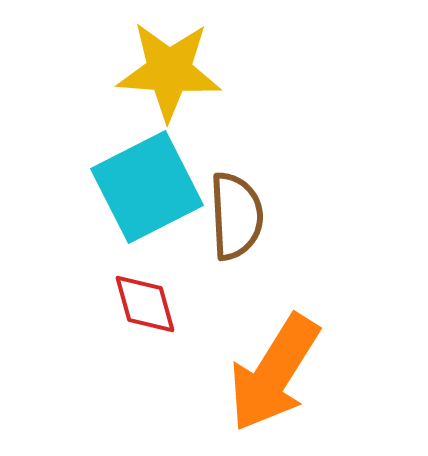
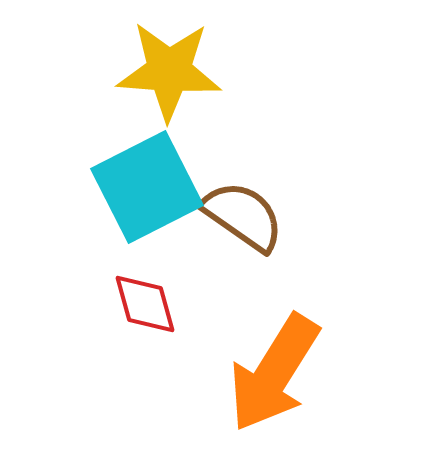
brown semicircle: moved 7 px right; rotated 52 degrees counterclockwise
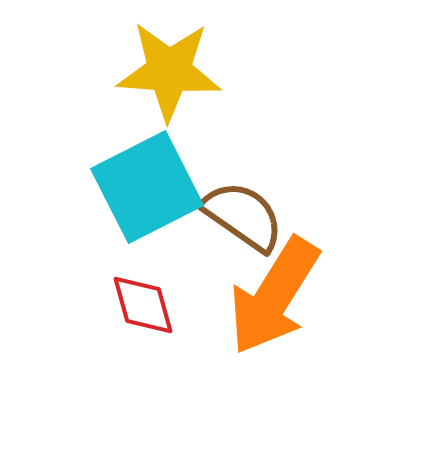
red diamond: moved 2 px left, 1 px down
orange arrow: moved 77 px up
